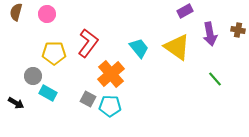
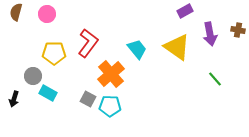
cyan trapezoid: moved 2 px left, 1 px down
black arrow: moved 2 px left, 4 px up; rotated 77 degrees clockwise
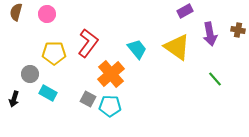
gray circle: moved 3 px left, 2 px up
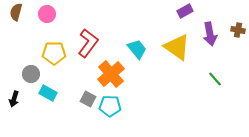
gray circle: moved 1 px right
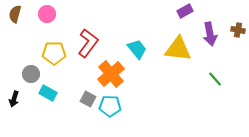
brown semicircle: moved 1 px left, 2 px down
yellow triangle: moved 1 px right, 2 px down; rotated 28 degrees counterclockwise
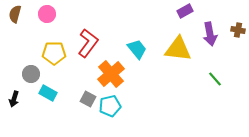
cyan pentagon: rotated 15 degrees counterclockwise
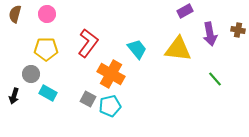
yellow pentagon: moved 8 px left, 4 px up
orange cross: rotated 20 degrees counterclockwise
black arrow: moved 3 px up
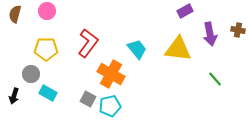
pink circle: moved 3 px up
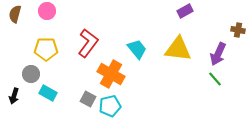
purple arrow: moved 8 px right, 20 px down; rotated 35 degrees clockwise
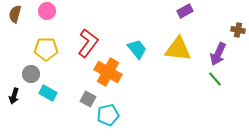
orange cross: moved 3 px left, 2 px up
cyan pentagon: moved 2 px left, 9 px down
